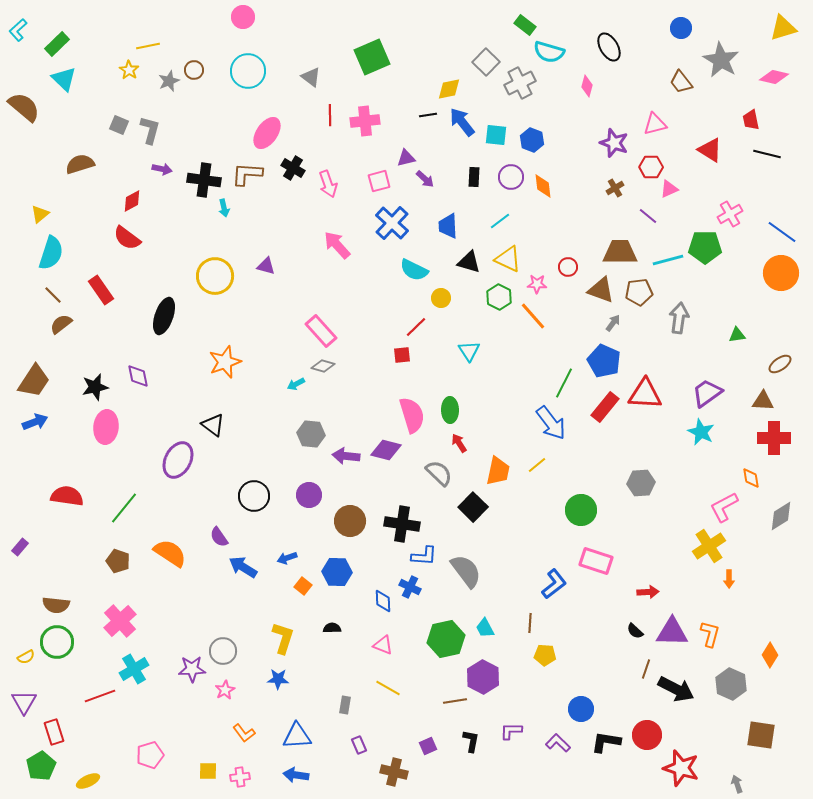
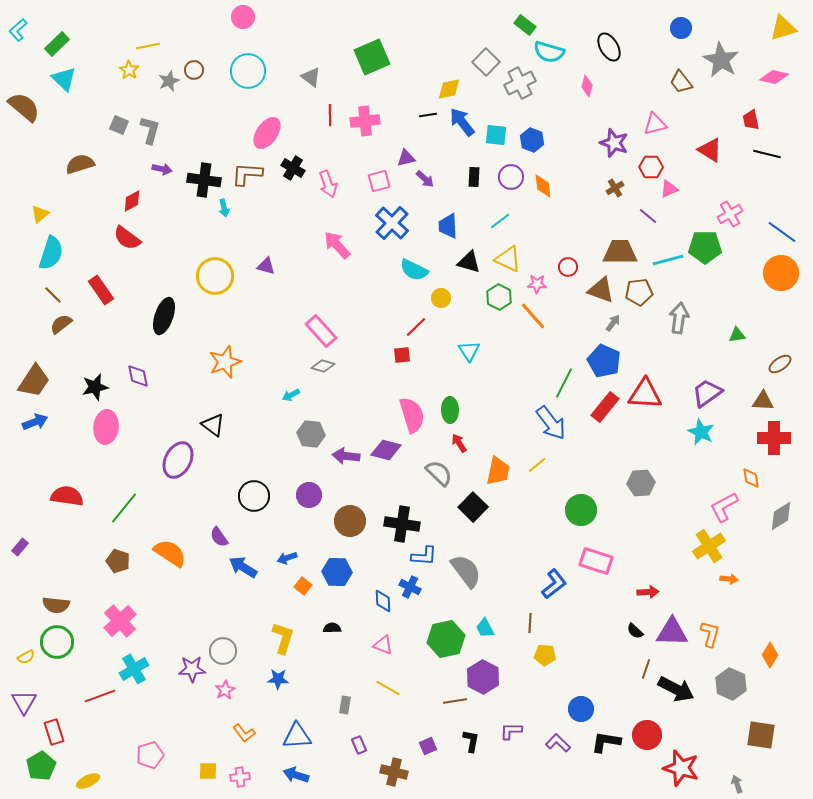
cyan arrow at (296, 384): moved 5 px left, 11 px down
orange arrow at (729, 579): rotated 84 degrees counterclockwise
blue arrow at (296, 775): rotated 10 degrees clockwise
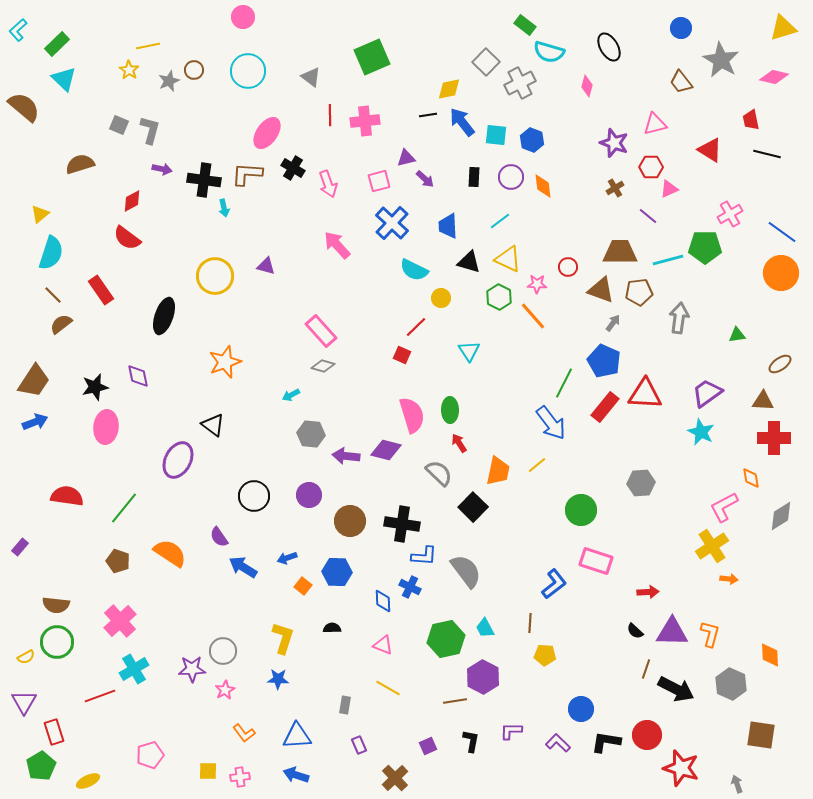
red square at (402, 355): rotated 30 degrees clockwise
yellow cross at (709, 546): moved 3 px right
orange diamond at (770, 655): rotated 35 degrees counterclockwise
brown cross at (394, 772): moved 1 px right, 6 px down; rotated 32 degrees clockwise
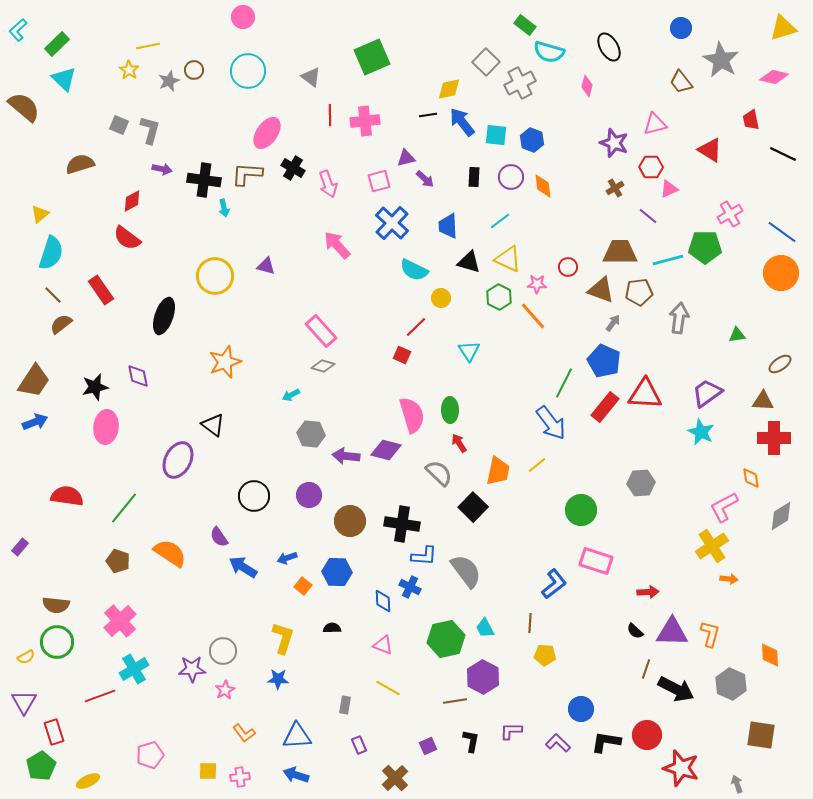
black line at (767, 154): moved 16 px right; rotated 12 degrees clockwise
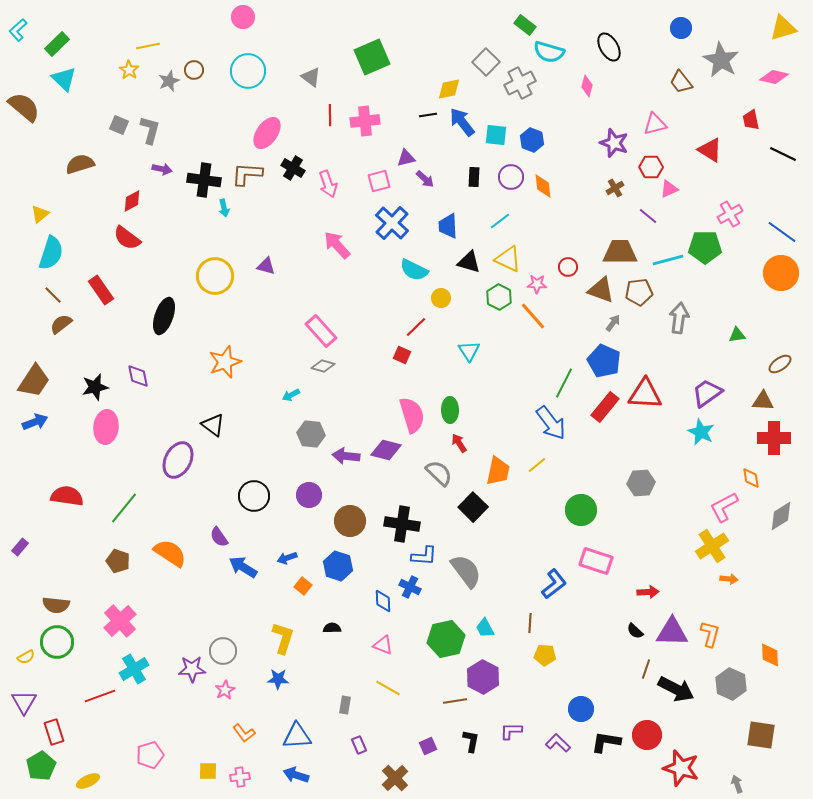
blue hexagon at (337, 572): moved 1 px right, 6 px up; rotated 16 degrees clockwise
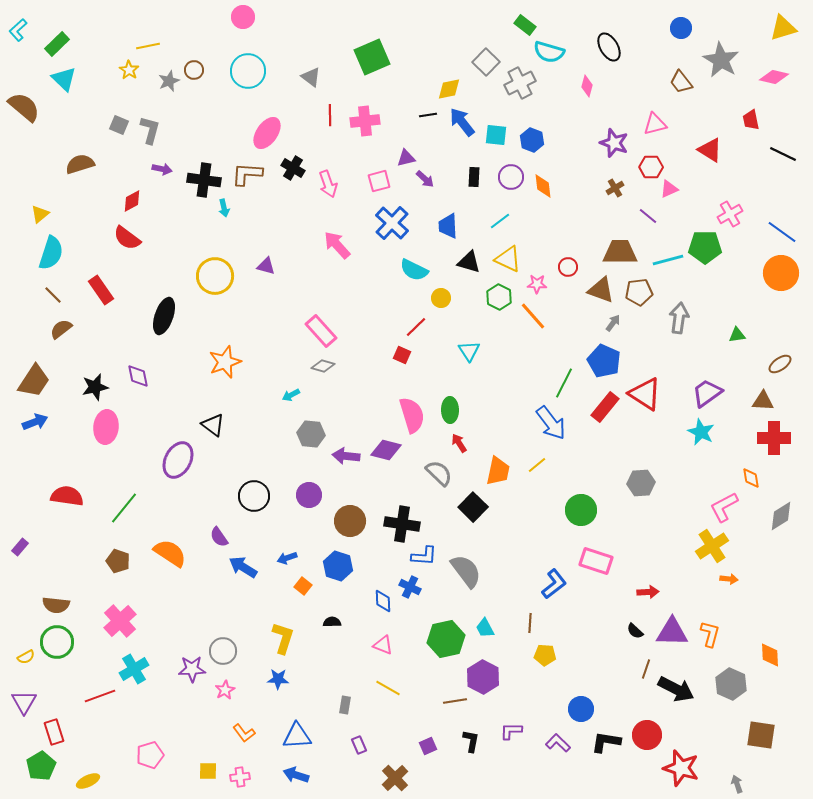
brown semicircle at (61, 324): moved 5 px down
red triangle at (645, 394): rotated 30 degrees clockwise
black semicircle at (332, 628): moved 6 px up
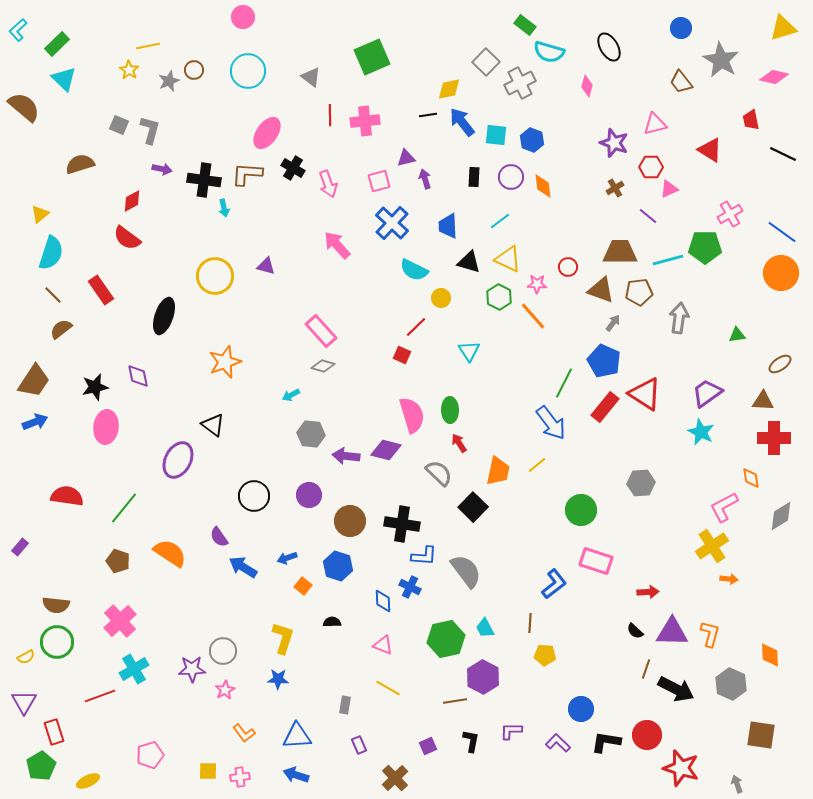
purple arrow at (425, 179): rotated 150 degrees counterclockwise
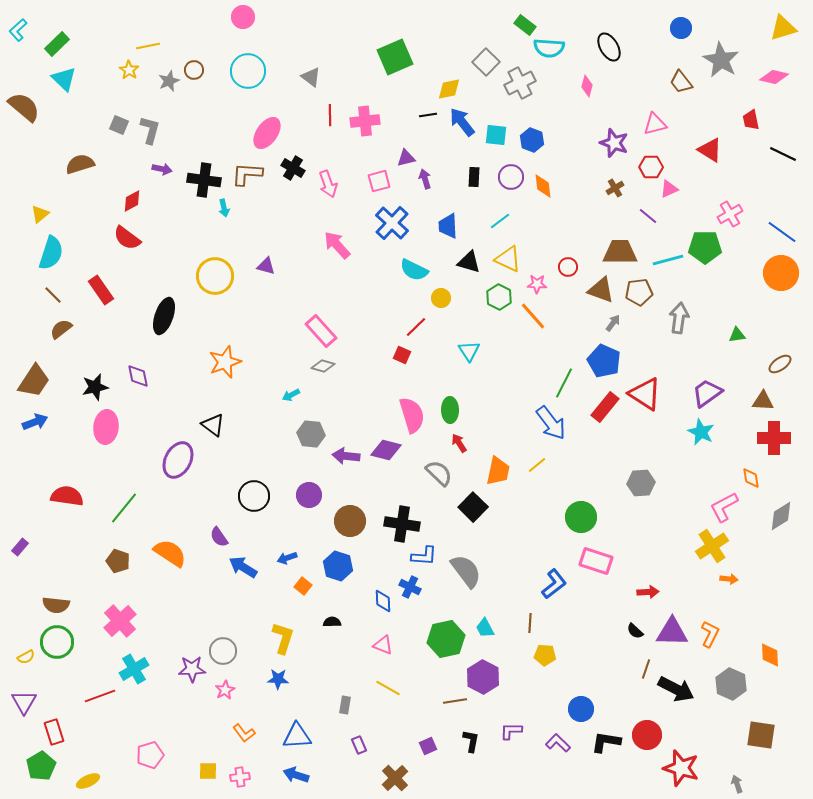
cyan semicircle at (549, 52): moved 4 px up; rotated 12 degrees counterclockwise
green square at (372, 57): moved 23 px right
green circle at (581, 510): moved 7 px down
orange L-shape at (710, 634): rotated 12 degrees clockwise
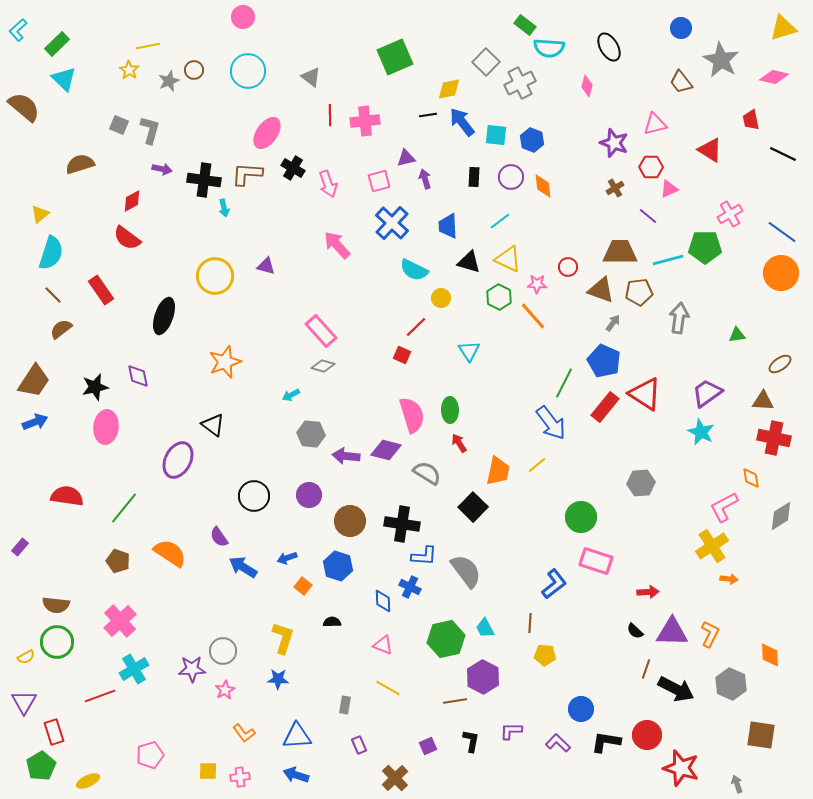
red cross at (774, 438): rotated 12 degrees clockwise
gray semicircle at (439, 473): moved 12 px left; rotated 12 degrees counterclockwise
